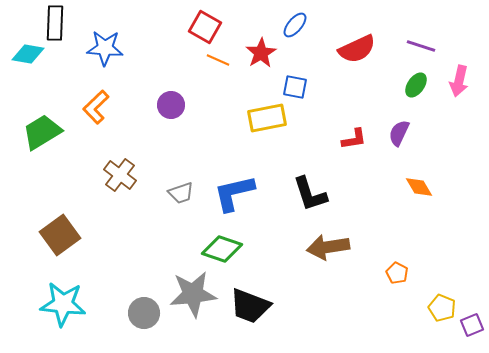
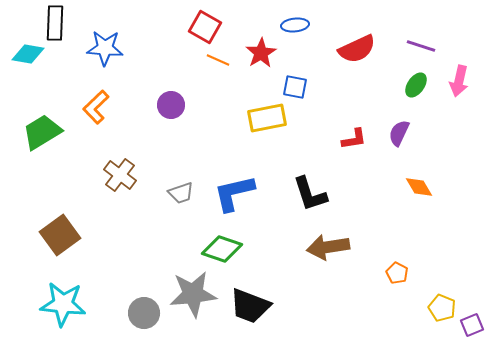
blue ellipse: rotated 44 degrees clockwise
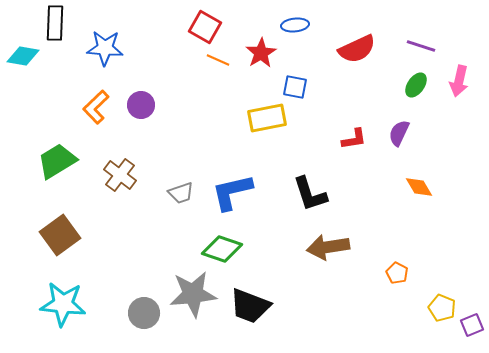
cyan diamond: moved 5 px left, 2 px down
purple circle: moved 30 px left
green trapezoid: moved 15 px right, 29 px down
blue L-shape: moved 2 px left, 1 px up
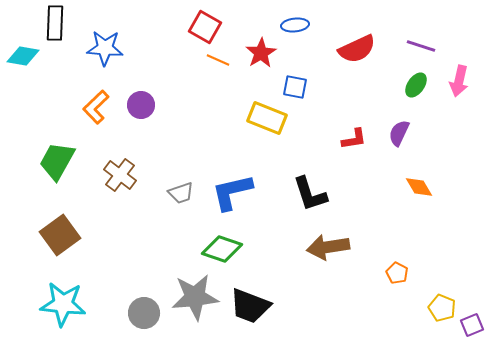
yellow rectangle: rotated 33 degrees clockwise
green trapezoid: rotated 30 degrees counterclockwise
gray star: moved 2 px right, 3 px down
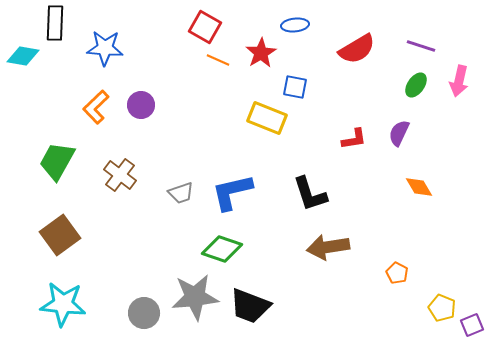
red semicircle: rotated 6 degrees counterclockwise
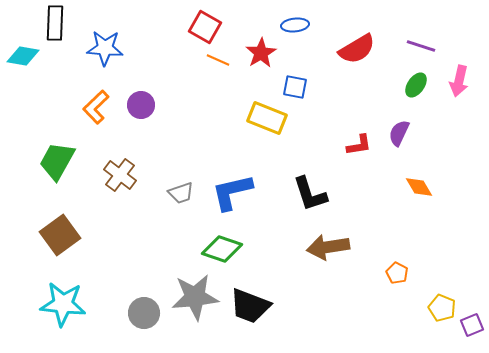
red L-shape: moved 5 px right, 6 px down
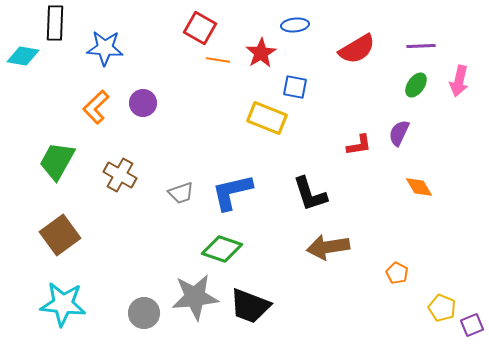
red square: moved 5 px left, 1 px down
purple line: rotated 20 degrees counterclockwise
orange line: rotated 15 degrees counterclockwise
purple circle: moved 2 px right, 2 px up
brown cross: rotated 8 degrees counterclockwise
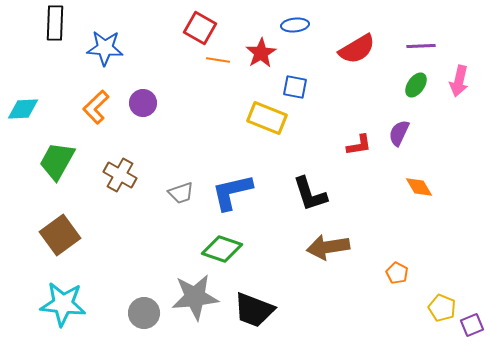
cyan diamond: moved 53 px down; rotated 12 degrees counterclockwise
black trapezoid: moved 4 px right, 4 px down
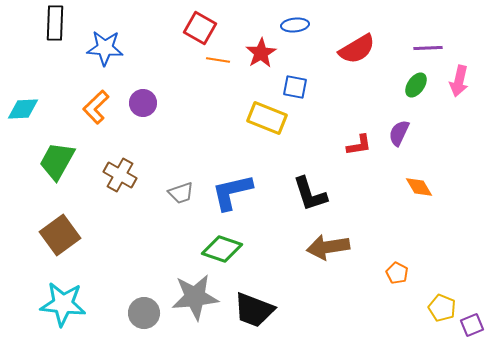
purple line: moved 7 px right, 2 px down
